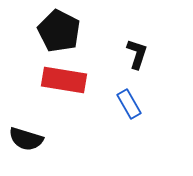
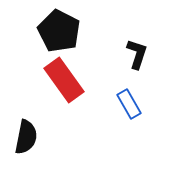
red rectangle: rotated 45 degrees clockwise
black semicircle: moved 2 px up; rotated 96 degrees counterclockwise
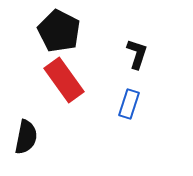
blue rectangle: rotated 48 degrees clockwise
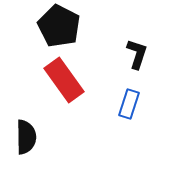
black pentagon: moved 5 px up
black semicircle: rotated 12 degrees counterclockwise
